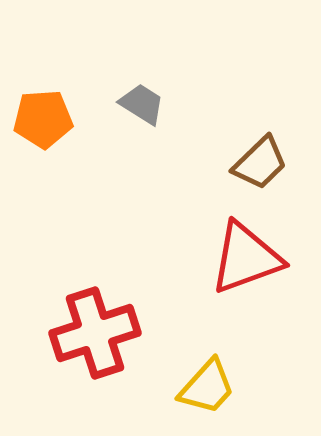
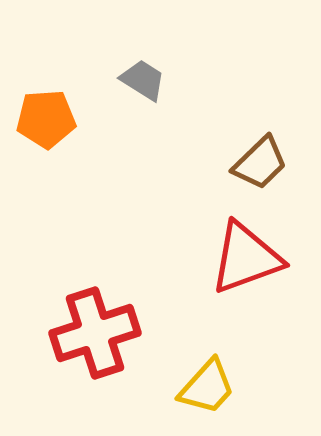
gray trapezoid: moved 1 px right, 24 px up
orange pentagon: moved 3 px right
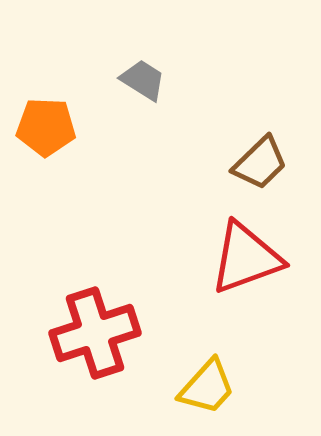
orange pentagon: moved 8 px down; rotated 6 degrees clockwise
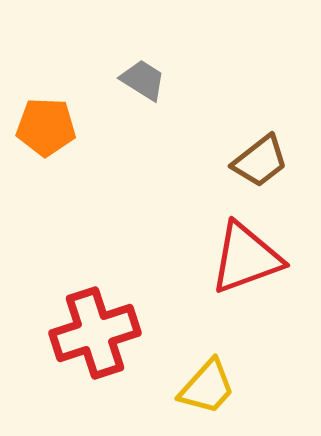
brown trapezoid: moved 2 px up; rotated 6 degrees clockwise
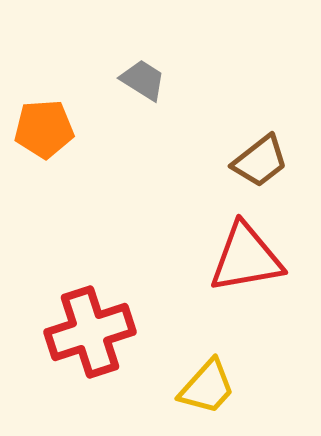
orange pentagon: moved 2 px left, 2 px down; rotated 6 degrees counterclockwise
red triangle: rotated 10 degrees clockwise
red cross: moved 5 px left, 1 px up
